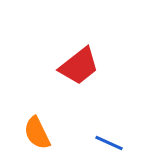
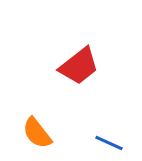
orange semicircle: rotated 12 degrees counterclockwise
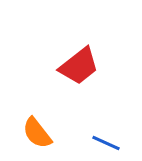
blue line: moved 3 px left
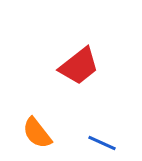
blue line: moved 4 px left
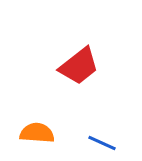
orange semicircle: rotated 132 degrees clockwise
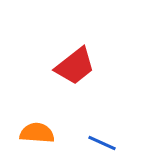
red trapezoid: moved 4 px left
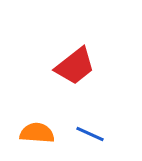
blue line: moved 12 px left, 9 px up
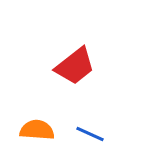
orange semicircle: moved 3 px up
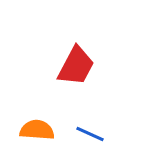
red trapezoid: moved 1 px right; rotated 24 degrees counterclockwise
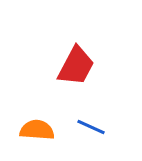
blue line: moved 1 px right, 7 px up
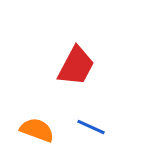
orange semicircle: rotated 16 degrees clockwise
